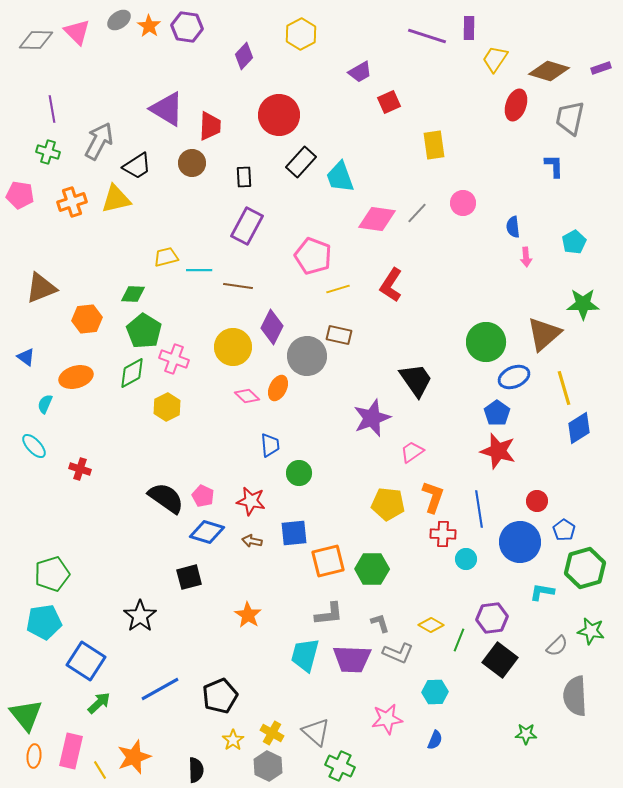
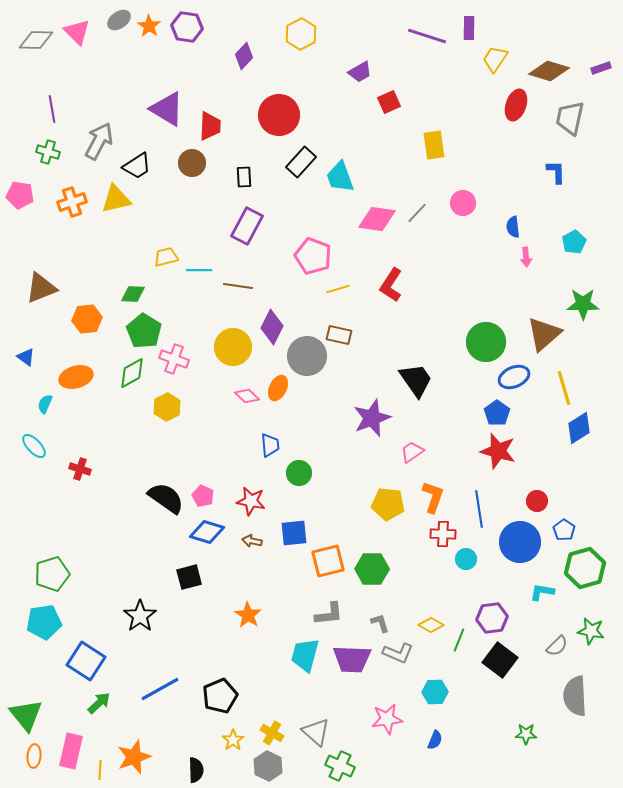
blue L-shape at (554, 166): moved 2 px right, 6 px down
yellow line at (100, 770): rotated 36 degrees clockwise
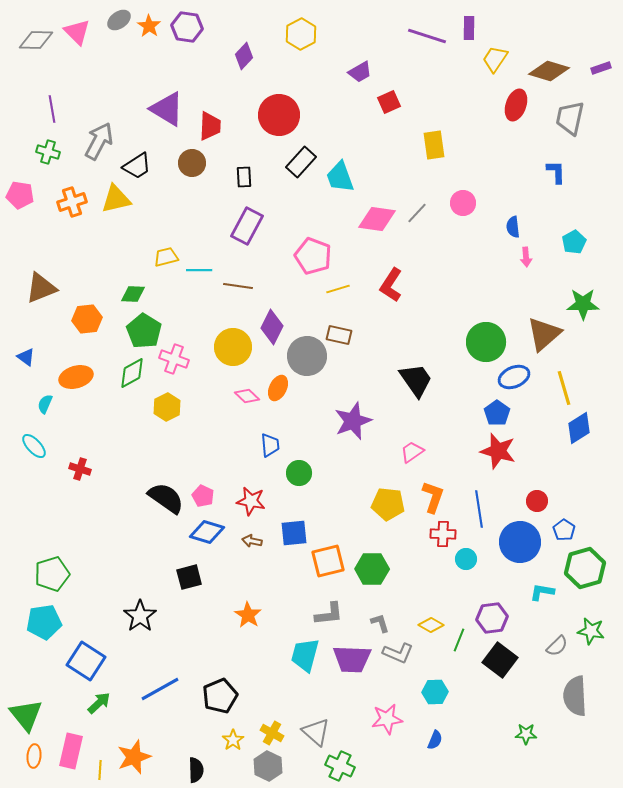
purple star at (372, 418): moved 19 px left, 3 px down
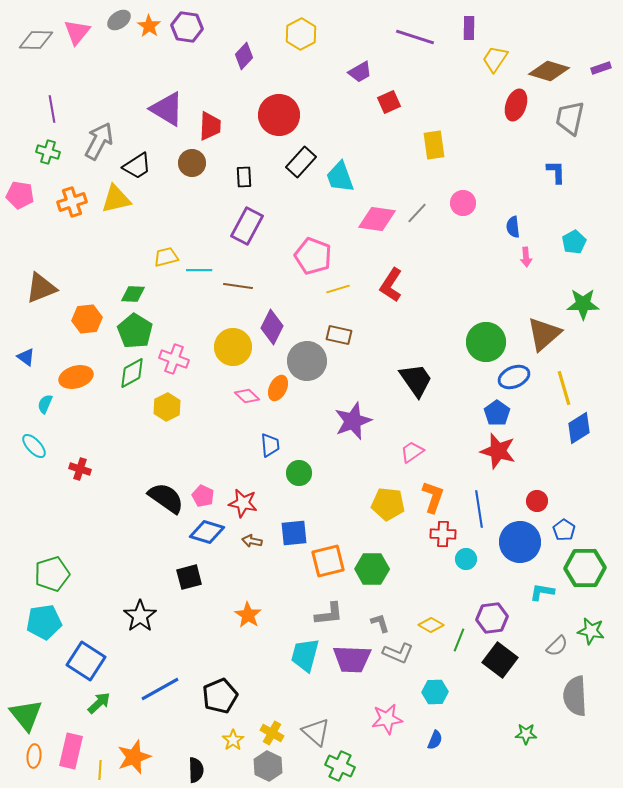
pink triangle at (77, 32): rotated 24 degrees clockwise
purple line at (427, 36): moved 12 px left, 1 px down
green pentagon at (144, 331): moved 9 px left
gray circle at (307, 356): moved 5 px down
red star at (251, 501): moved 8 px left, 2 px down
green hexagon at (585, 568): rotated 15 degrees clockwise
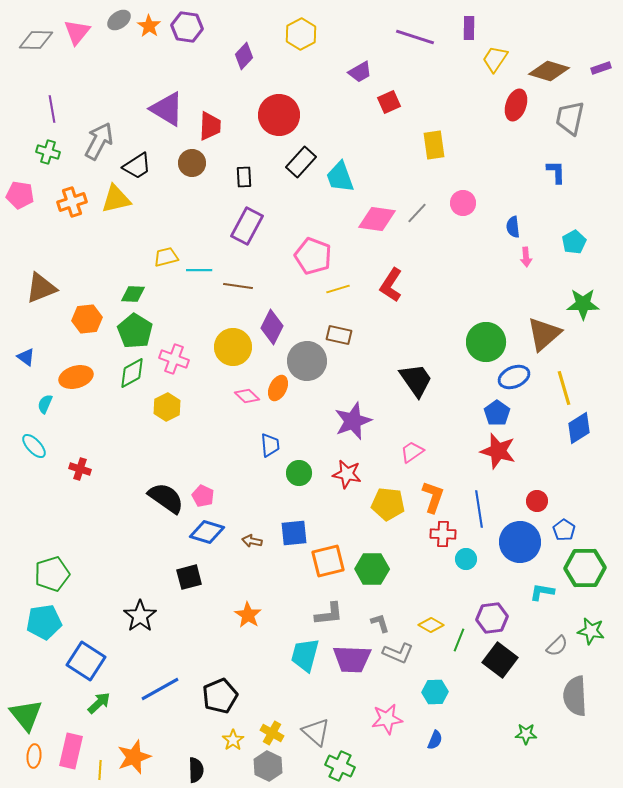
red star at (243, 503): moved 104 px right, 29 px up
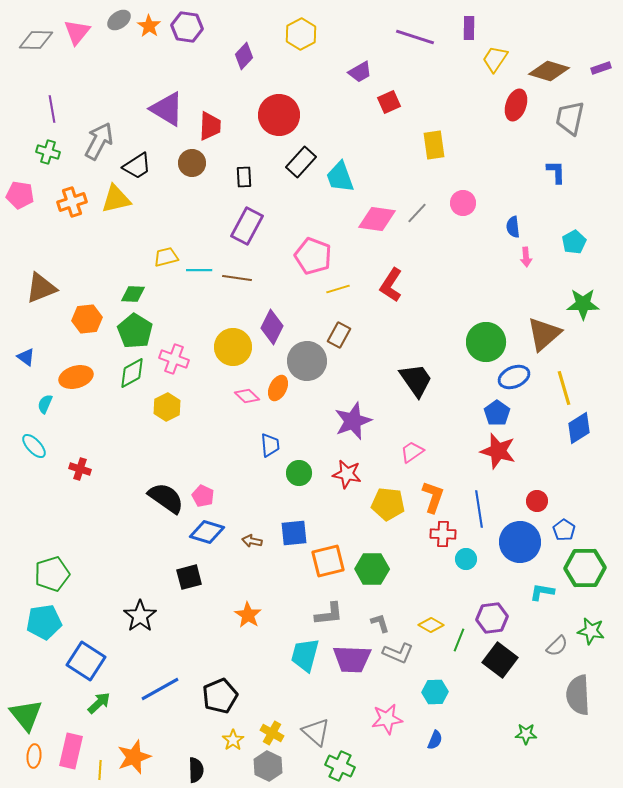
brown line at (238, 286): moved 1 px left, 8 px up
brown rectangle at (339, 335): rotated 75 degrees counterclockwise
gray semicircle at (575, 696): moved 3 px right, 1 px up
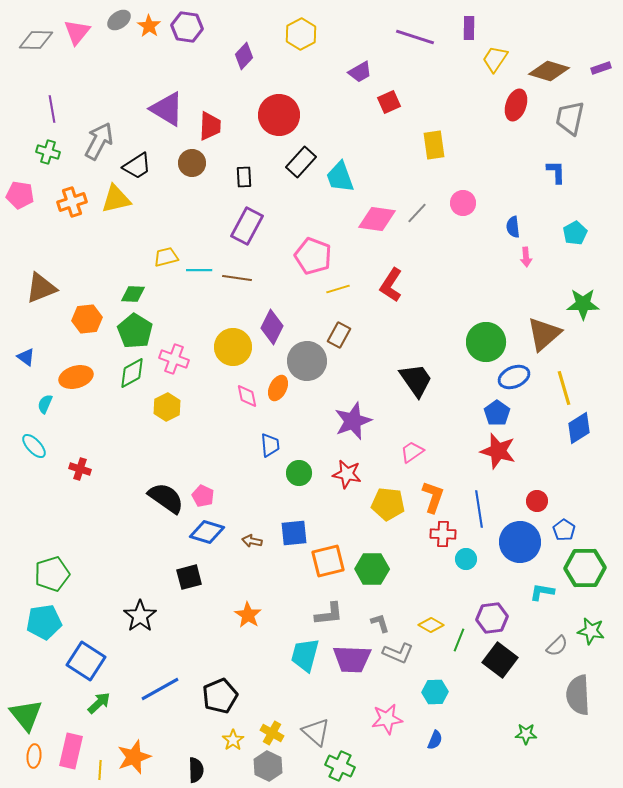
cyan pentagon at (574, 242): moved 1 px right, 9 px up
pink diamond at (247, 396): rotated 35 degrees clockwise
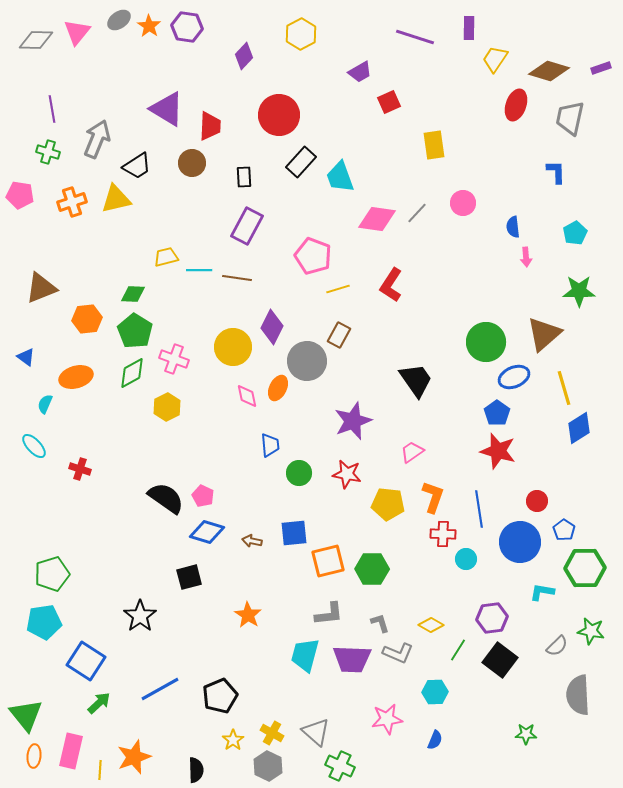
gray arrow at (99, 141): moved 2 px left, 2 px up; rotated 6 degrees counterclockwise
green star at (583, 304): moved 4 px left, 13 px up
green line at (459, 640): moved 1 px left, 10 px down; rotated 10 degrees clockwise
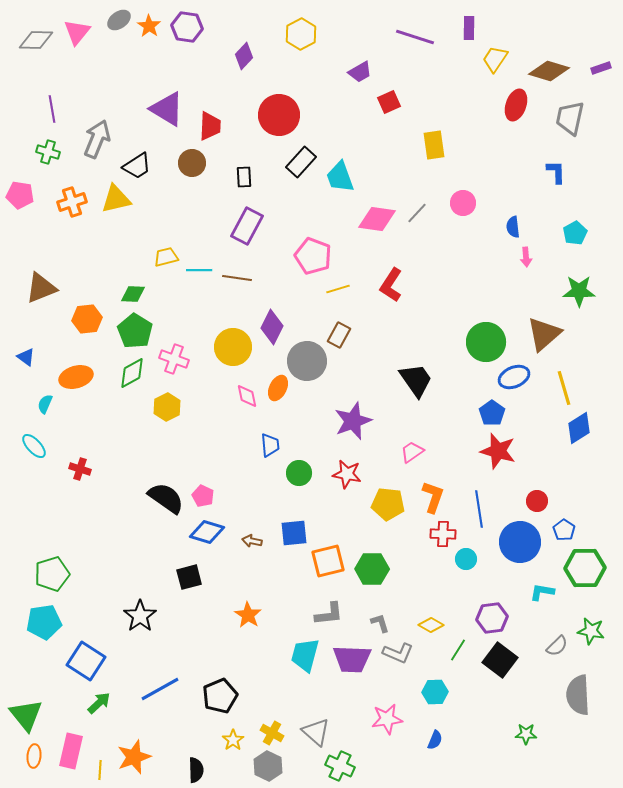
blue pentagon at (497, 413): moved 5 px left
